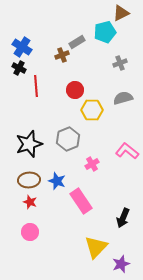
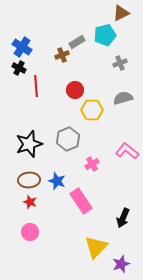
cyan pentagon: moved 3 px down
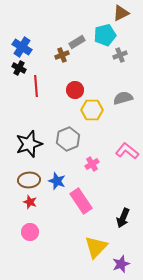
gray cross: moved 8 px up
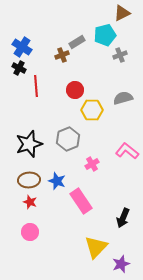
brown triangle: moved 1 px right
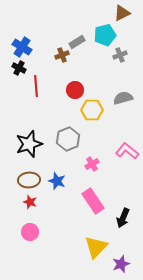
pink rectangle: moved 12 px right
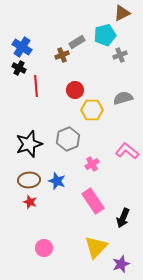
pink circle: moved 14 px right, 16 px down
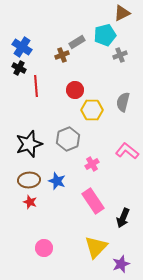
gray semicircle: moved 4 px down; rotated 60 degrees counterclockwise
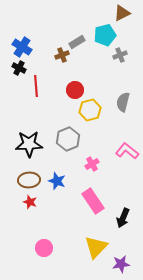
yellow hexagon: moved 2 px left; rotated 15 degrees counterclockwise
black star: rotated 16 degrees clockwise
purple star: rotated 12 degrees clockwise
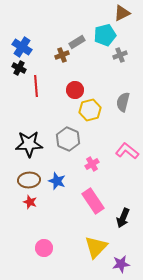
gray hexagon: rotated 15 degrees counterclockwise
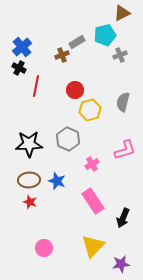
blue cross: rotated 18 degrees clockwise
red line: rotated 15 degrees clockwise
pink L-shape: moved 2 px left, 1 px up; rotated 125 degrees clockwise
yellow triangle: moved 3 px left, 1 px up
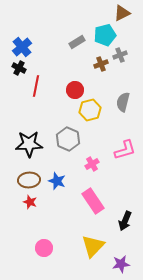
brown cross: moved 39 px right, 9 px down
black arrow: moved 2 px right, 3 px down
